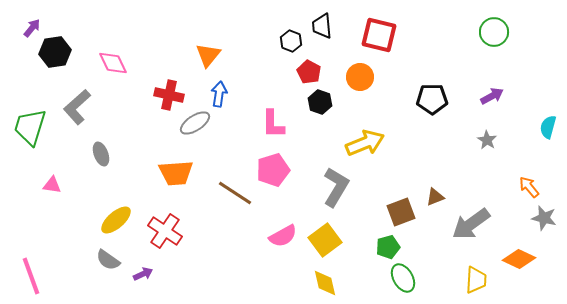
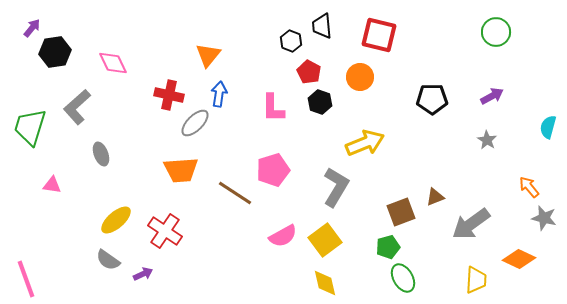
green circle at (494, 32): moved 2 px right
gray ellipse at (195, 123): rotated 12 degrees counterclockwise
pink L-shape at (273, 124): moved 16 px up
orange trapezoid at (176, 173): moved 5 px right, 3 px up
pink line at (31, 276): moved 5 px left, 3 px down
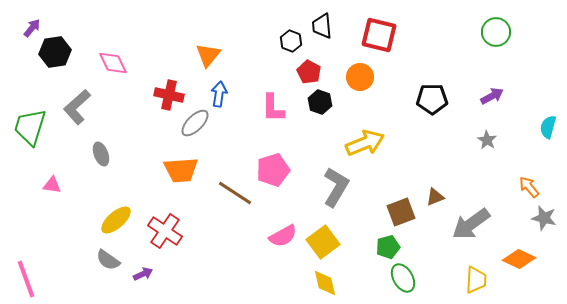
yellow square at (325, 240): moved 2 px left, 2 px down
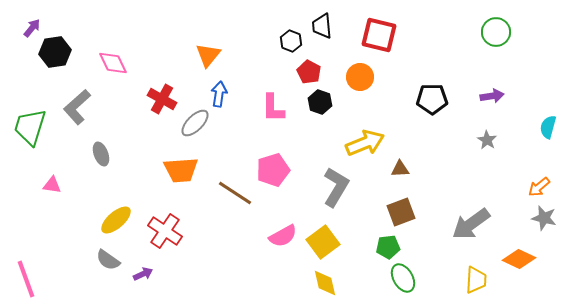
red cross at (169, 95): moved 7 px left, 4 px down; rotated 16 degrees clockwise
purple arrow at (492, 96): rotated 20 degrees clockwise
orange arrow at (529, 187): moved 10 px right; rotated 90 degrees counterclockwise
brown triangle at (435, 197): moved 35 px left, 28 px up; rotated 18 degrees clockwise
green pentagon at (388, 247): rotated 10 degrees clockwise
